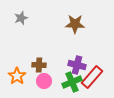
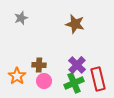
brown star: rotated 12 degrees clockwise
purple cross: rotated 30 degrees clockwise
red rectangle: moved 6 px right, 2 px down; rotated 55 degrees counterclockwise
green cross: moved 2 px right, 1 px down
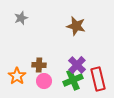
brown star: moved 1 px right, 2 px down
green cross: moved 1 px left, 3 px up
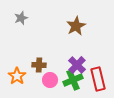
brown star: rotated 30 degrees clockwise
pink circle: moved 6 px right, 1 px up
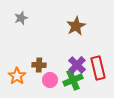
red rectangle: moved 11 px up
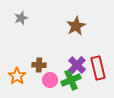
green cross: moved 2 px left
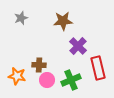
brown star: moved 13 px left, 5 px up; rotated 24 degrees clockwise
purple cross: moved 1 px right, 19 px up
orange star: rotated 24 degrees counterclockwise
pink circle: moved 3 px left
